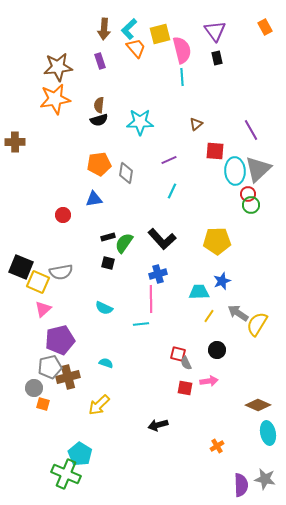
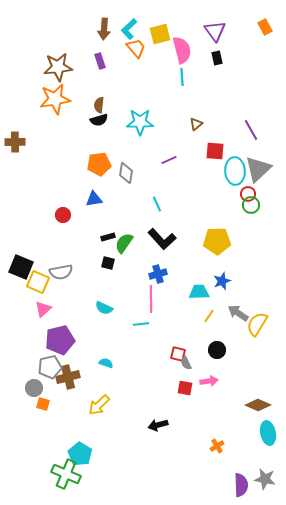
cyan line at (172, 191): moved 15 px left, 13 px down; rotated 49 degrees counterclockwise
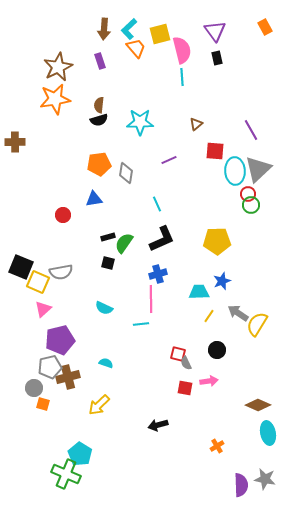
brown star at (58, 67): rotated 20 degrees counterclockwise
black L-shape at (162, 239): rotated 72 degrees counterclockwise
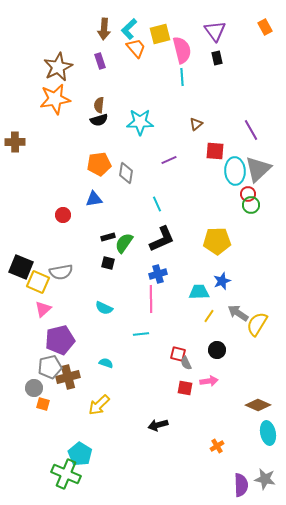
cyan line at (141, 324): moved 10 px down
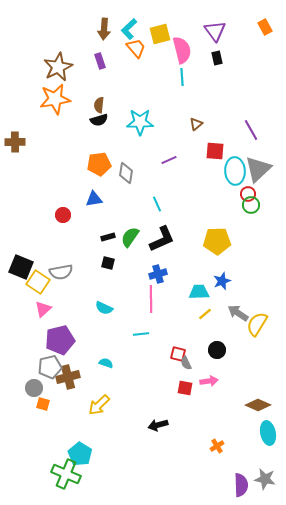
green semicircle at (124, 243): moved 6 px right, 6 px up
yellow square at (38, 282): rotated 10 degrees clockwise
yellow line at (209, 316): moved 4 px left, 2 px up; rotated 16 degrees clockwise
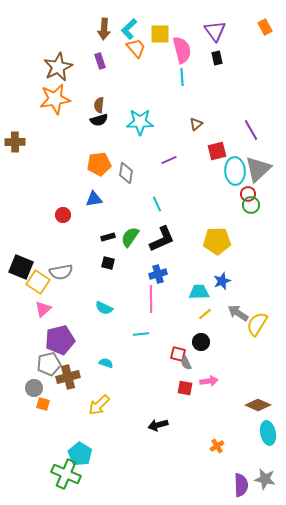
yellow square at (160, 34): rotated 15 degrees clockwise
red square at (215, 151): moved 2 px right; rotated 18 degrees counterclockwise
black circle at (217, 350): moved 16 px left, 8 px up
gray pentagon at (50, 367): moved 1 px left, 3 px up
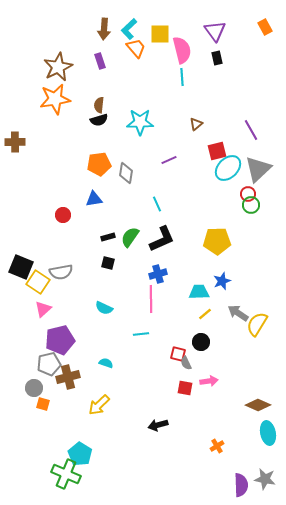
cyan ellipse at (235, 171): moved 7 px left, 3 px up; rotated 48 degrees clockwise
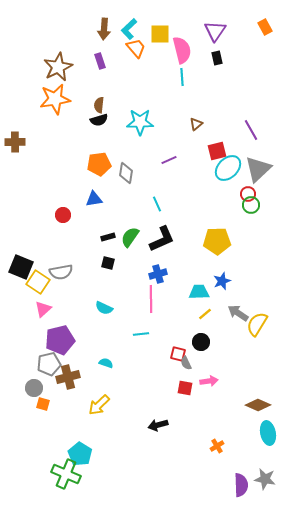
purple triangle at (215, 31): rotated 10 degrees clockwise
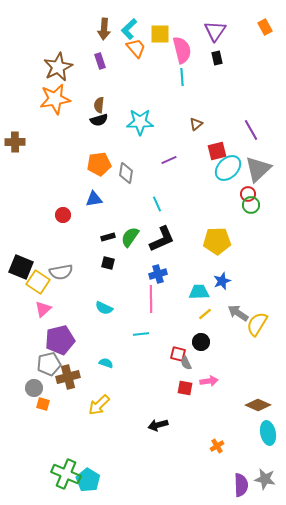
cyan pentagon at (80, 454): moved 8 px right, 26 px down
